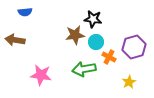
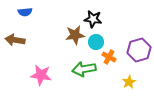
purple hexagon: moved 5 px right, 3 px down
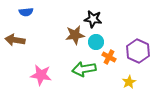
blue semicircle: moved 1 px right
purple hexagon: moved 1 px left, 1 px down; rotated 20 degrees counterclockwise
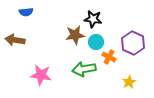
purple hexagon: moved 5 px left, 8 px up
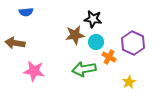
brown arrow: moved 3 px down
pink star: moved 7 px left, 4 px up
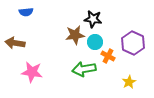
cyan circle: moved 1 px left
orange cross: moved 1 px left, 1 px up
pink star: moved 2 px left, 1 px down
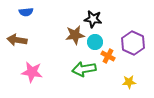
brown arrow: moved 2 px right, 3 px up
yellow star: rotated 24 degrees clockwise
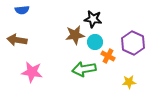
blue semicircle: moved 4 px left, 2 px up
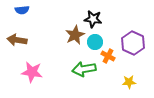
brown star: rotated 18 degrees counterclockwise
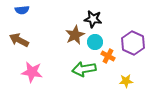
brown arrow: moved 2 px right; rotated 18 degrees clockwise
yellow star: moved 3 px left, 1 px up
